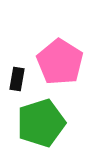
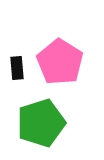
black rectangle: moved 11 px up; rotated 15 degrees counterclockwise
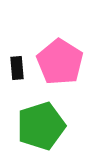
green pentagon: moved 3 px down
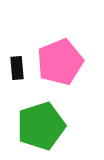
pink pentagon: rotated 18 degrees clockwise
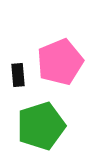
black rectangle: moved 1 px right, 7 px down
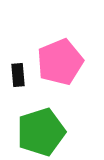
green pentagon: moved 6 px down
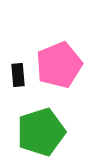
pink pentagon: moved 1 px left, 3 px down
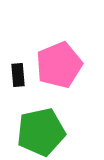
green pentagon: rotated 6 degrees clockwise
